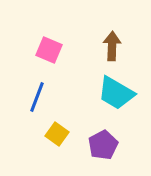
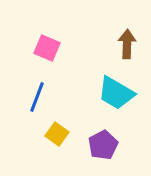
brown arrow: moved 15 px right, 2 px up
pink square: moved 2 px left, 2 px up
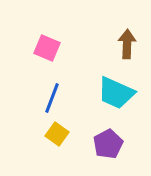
cyan trapezoid: rotated 6 degrees counterclockwise
blue line: moved 15 px right, 1 px down
purple pentagon: moved 5 px right, 1 px up
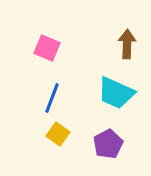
yellow square: moved 1 px right
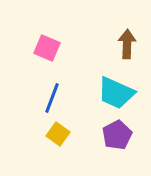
purple pentagon: moved 9 px right, 9 px up
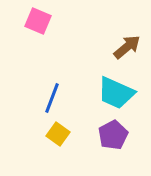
brown arrow: moved 3 px down; rotated 48 degrees clockwise
pink square: moved 9 px left, 27 px up
purple pentagon: moved 4 px left
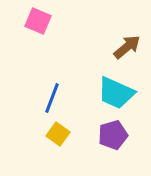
purple pentagon: rotated 12 degrees clockwise
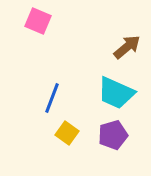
yellow square: moved 9 px right, 1 px up
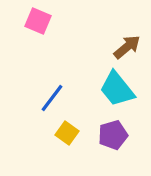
cyan trapezoid: moved 1 px right, 4 px up; rotated 27 degrees clockwise
blue line: rotated 16 degrees clockwise
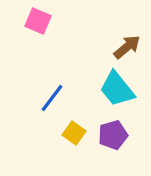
yellow square: moved 7 px right
